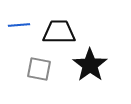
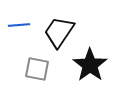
black trapezoid: rotated 56 degrees counterclockwise
gray square: moved 2 px left
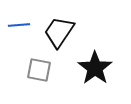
black star: moved 5 px right, 3 px down
gray square: moved 2 px right, 1 px down
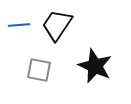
black trapezoid: moved 2 px left, 7 px up
black star: moved 2 px up; rotated 12 degrees counterclockwise
